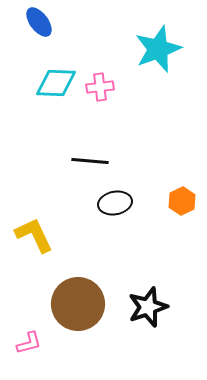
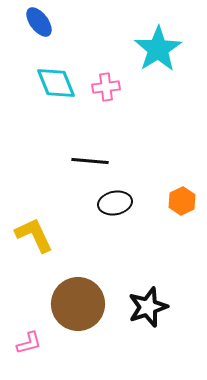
cyan star: rotated 12 degrees counterclockwise
cyan diamond: rotated 66 degrees clockwise
pink cross: moved 6 px right
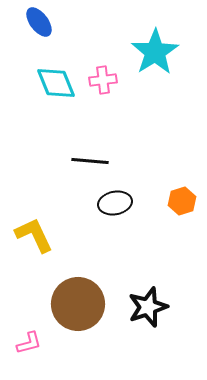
cyan star: moved 3 px left, 3 px down
pink cross: moved 3 px left, 7 px up
orange hexagon: rotated 8 degrees clockwise
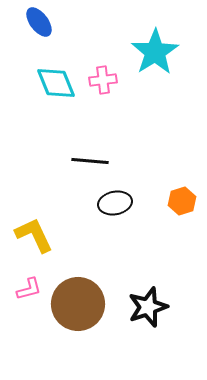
pink L-shape: moved 54 px up
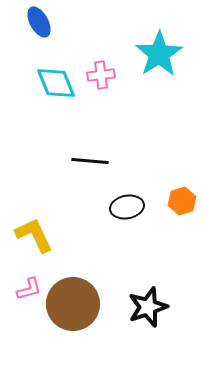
blue ellipse: rotated 8 degrees clockwise
cyan star: moved 4 px right, 2 px down
pink cross: moved 2 px left, 5 px up
black ellipse: moved 12 px right, 4 px down
brown circle: moved 5 px left
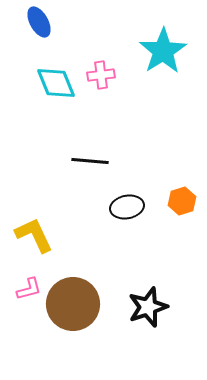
cyan star: moved 4 px right, 3 px up
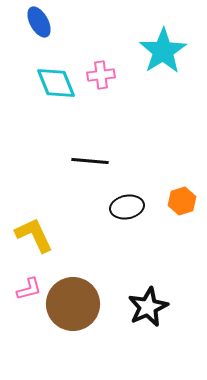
black star: rotated 6 degrees counterclockwise
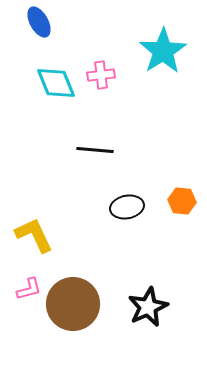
black line: moved 5 px right, 11 px up
orange hexagon: rotated 24 degrees clockwise
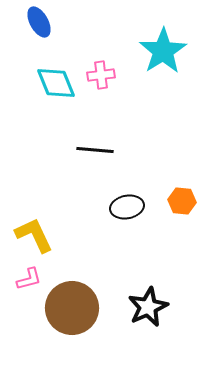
pink L-shape: moved 10 px up
brown circle: moved 1 px left, 4 px down
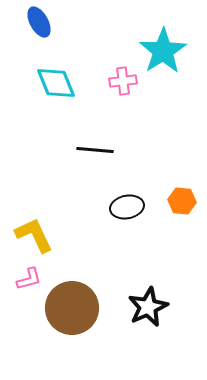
pink cross: moved 22 px right, 6 px down
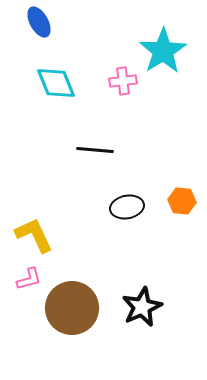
black star: moved 6 px left
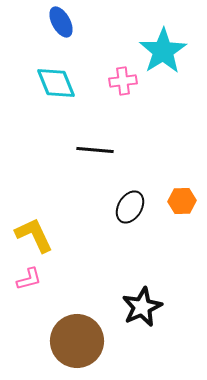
blue ellipse: moved 22 px right
orange hexagon: rotated 8 degrees counterclockwise
black ellipse: moved 3 px right; rotated 48 degrees counterclockwise
brown circle: moved 5 px right, 33 px down
